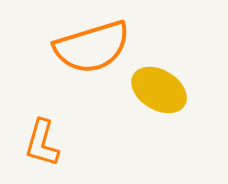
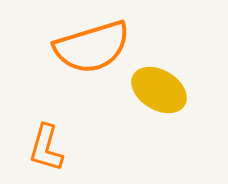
orange L-shape: moved 4 px right, 5 px down
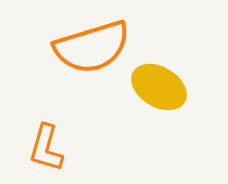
yellow ellipse: moved 3 px up
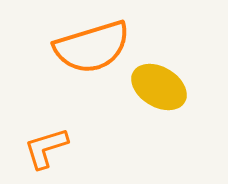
orange L-shape: rotated 57 degrees clockwise
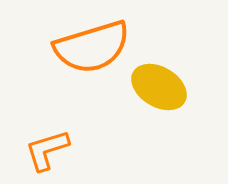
orange L-shape: moved 1 px right, 2 px down
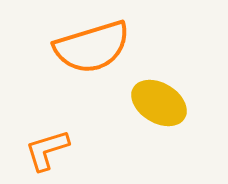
yellow ellipse: moved 16 px down
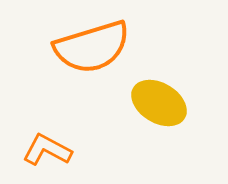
orange L-shape: rotated 45 degrees clockwise
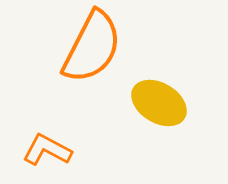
orange semicircle: rotated 46 degrees counterclockwise
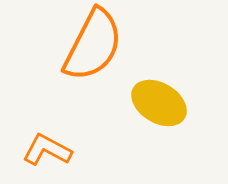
orange semicircle: moved 1 px right, 2 px up
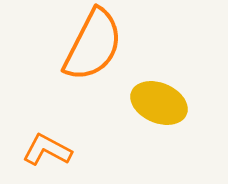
yellow ellipse: rotated 8 degrees counterclockwise
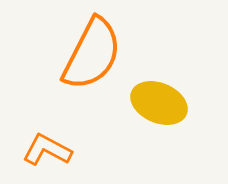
orange semicircle: moved 1 px left, 9 px down
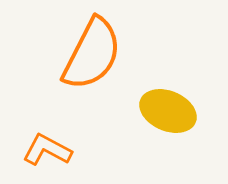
yellow ellipse: moved 9 px right, 8 px down
